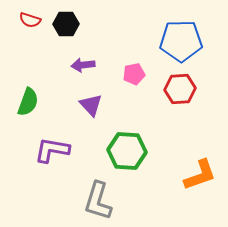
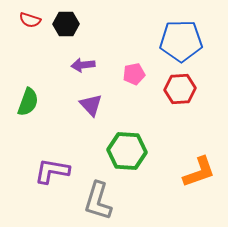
purple L-shape: moved 21 px down
orange L-shape: moved 1 px left, 3 px up
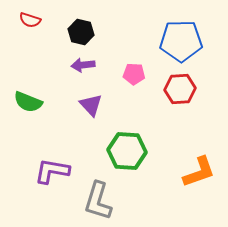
black hexagon: moved 15 px right, 8 px down; rotated 15 degrees clockwise
pink pentagon: rotated 15 degrees clockwise
green semicircle: rotated 92 degrees clockwise
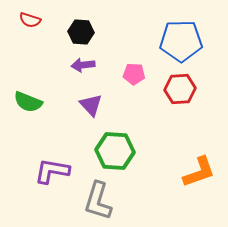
black hexagon: rotated 10 degrees counterclockwise
green hexagon: moved 12 px left
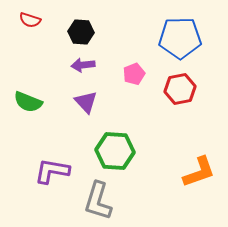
blue pentagon: moved 1 px left, 3 px up
pink pentagon: rotated 25 degrees counterclockwise
red hexagon: rotated 8 degrees counterclockwise
purple triangle: moved 5 px left, 3 px up
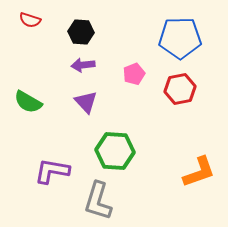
green semicircle: rotated 8 degrees clockwise
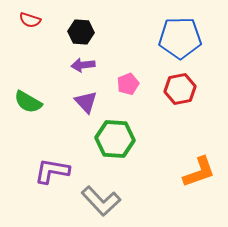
pink pentagon: moved 6 px left, 10 px down
green hexagon: moved 12 px up
gray L-shape: moved 3 px right; rotated 60 degrees counterclockwise
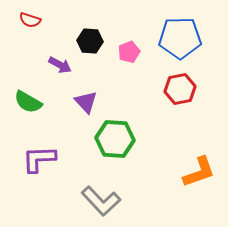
black hexagon: moved 9 px right, 9 px down
purple arrow: moved 23 px left; rotated 145 degrees counterclockwise
pink pentagon: moved 1 px right, 32 px up
purple L-shape: moved 13 px left, 12 px up; rotated 12 degrees counterclockwise
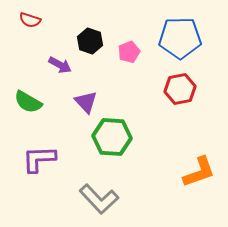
black hexagon: rotated 15 degrees clockwise
green hexagon: moved 3 px left, 2 px up
gray L-shape: moved 2 px left, 2 px up
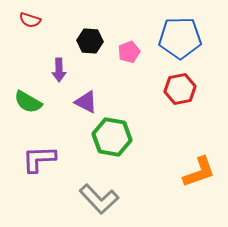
black hexagon: rotated 15 degrees counterclockwise
purple arrow: moved 1 px left, 5 px down; rotated 60 degrees clockwise
purple triangle: rotated 20 degrees counterclockwise
green hexagon: rotated 6 degrees clockwise
